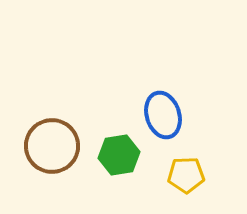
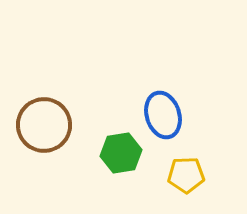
brown circle: moved 8 px left, 21 px up
green hexagon: moved 2 px right, 2 px up
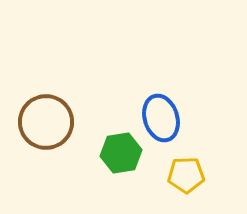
blue ellipse: moved 2 px left, 3 px down
brown circle: moved 2 px right, 3 px up
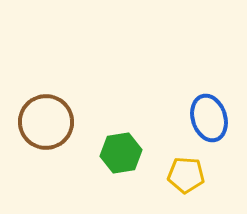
blue ellipse: moved 48 px right
yellow pentagon: rotated 6 degrees clockwise
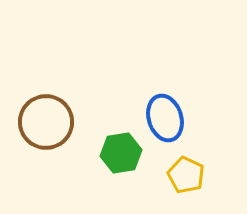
blue ellipse: moved 44 px left
yellow pentagon: rotated 21 degrees clockwise
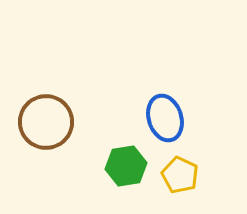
green hexagon: moved 5 px right, 13 px down
yellow pentagon: moved 6 px left
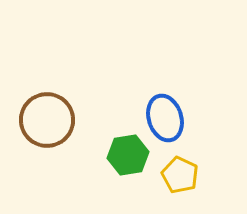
brown circle: moved 1 px right, 2 px up
green hexagon: moved 2 px right, 11 px up
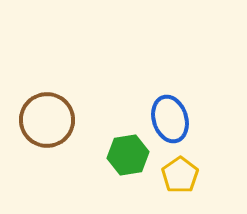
blue ellipse: moved 5 px right, 1 px down
yellow pentagon: rotated 12 degrees clockwise
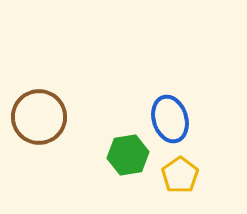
brown circle: moved 8 px left, 3 px up
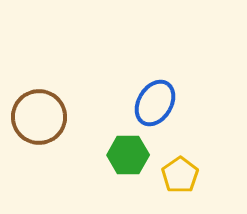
blue ellipse: moved 15 px left, 16 px up; rotated 48 degrees clockwise
green hexagon: rotated 9 degrees clockwise
